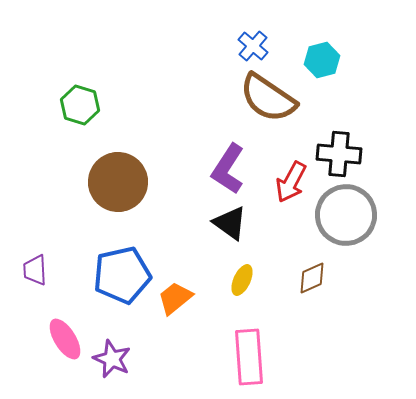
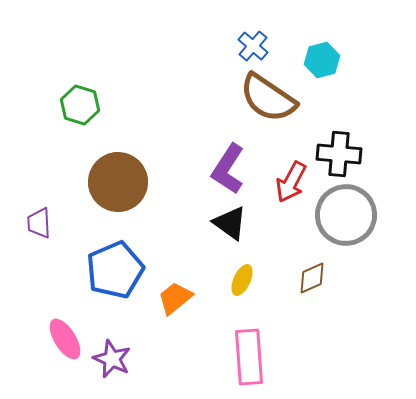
purple trapezoid: moved 4 px right, 47 px up
blue pentagon: moved 7 px left, 5 px up; rotated 10 degrees counterclockwise
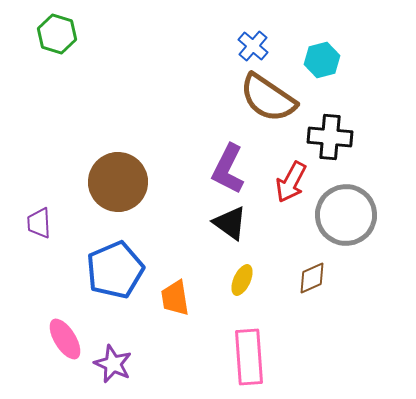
green hexagon: moved 23 px left, 71 px up
black cross: moved 9 px left, 17 px up
purple L-shape: rotated 6 degrees counterclockwise
orange trapezoid: rotated 60 degrees counterclockwise
purple star: moved 1 px right, 5 px down
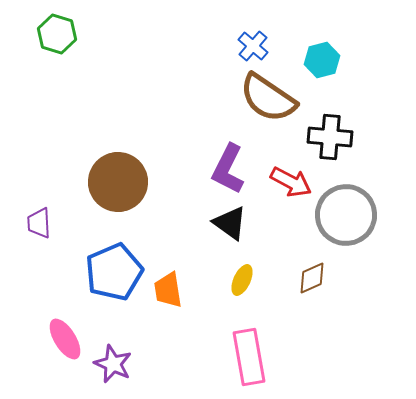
red arrow: rotated 90 degrees counterclockwise
blue pentagon: moved 1 px left, 2 px down
orange trapezoid: moved 7 px left, 8 px up
pink rectangle: rotated 6 degrees counterclockwise
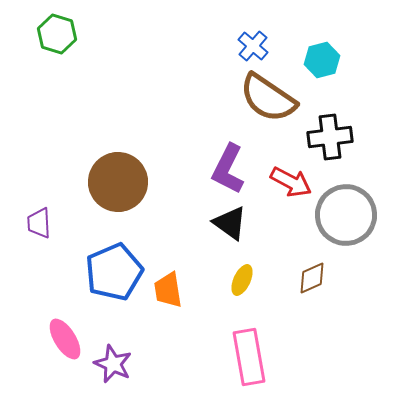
black cross: rotated 12 degrees counterclockwise
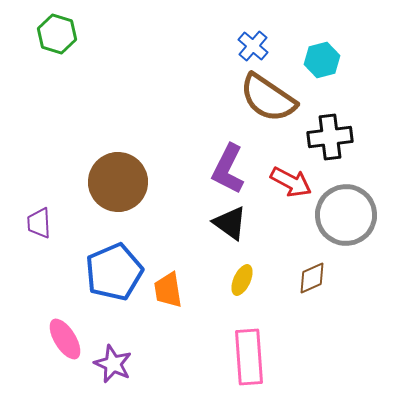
pink rectangle: rotated 6 degrees clockwise
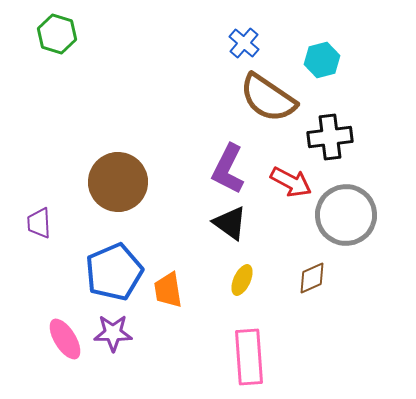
blue cross: moved 9 px left, 3 px up
purple star: moved 31 px up; rotated 24 degrees counterclockwise
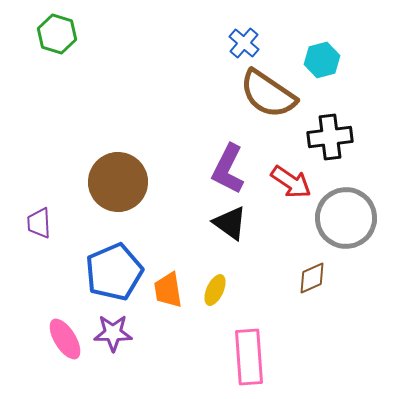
brown semicircle: moved 4 px up
red arrow: rotated 6 degrees clockwise
gray circle: moved 3 px down
yellow ellipse: moved 27 px left, 10 px down
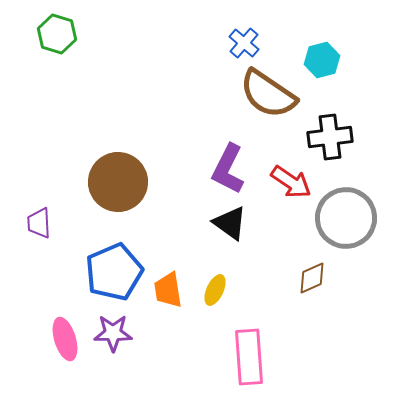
pink ellipse: rotated 15 degrees clockwise
